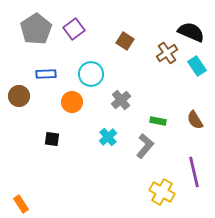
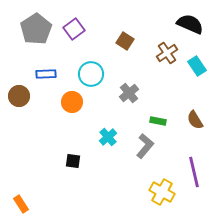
black semicircle: moved 1 px left, 8 px up
gray cross: moved 8 px right, 7 px up
black square: moved 21 px right, 22 px down
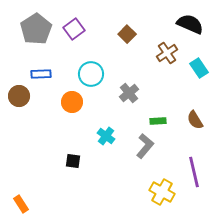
brown square: moved 2 px right, 7 px up; rotated 12 degrees clockwise
cyan rectangle: moved 2 px right, 2 px down
blue rectangle: moved 5 px left
green rectangle: rotated 14 degrees counterclockwise
cyan cross: moved 2 px left, 1 px up; rotated 12 degrees counterclockwise
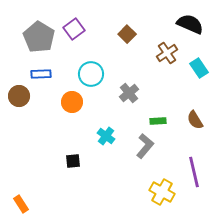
gray pentagon: moved 3 px right, 8 px down; rotated 8 degrees counterclockwise
black square: rotated 14 degrees counterclockwise
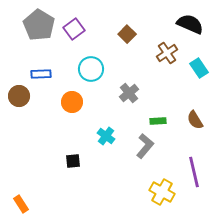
gray pentagon: moved 12 px up
cyan circle: moved 5 px up
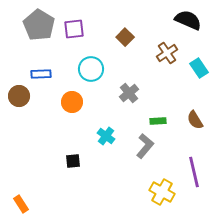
black semicircle: moved 2 px left, 4 px up
purple square: rotated 30 degrees clockwise
brown square: moved 2 px left, 3 px down
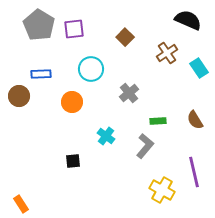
yellow cross: moved 2 px up
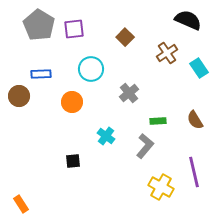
yellow cross: moved 1 px left, 3 px up
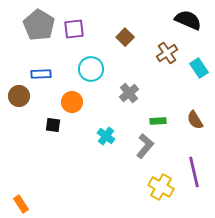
black square: moved 20 px left, 36 px up; rotated 14 degrees clockwise
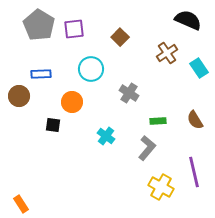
brown square: moved 5 px left
gray cross: rotated 18 degrees counterclockwise
gray L-shape: moved 2 px right, 2 px down
